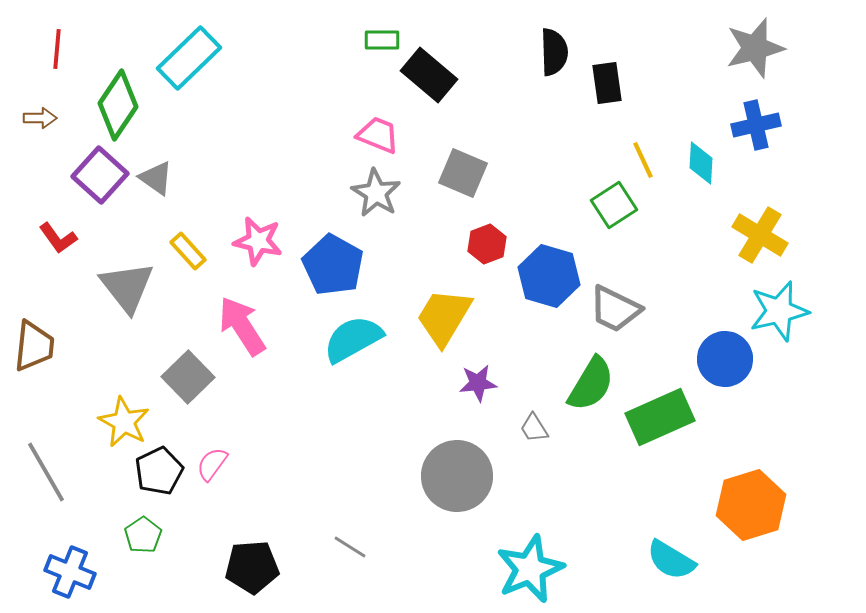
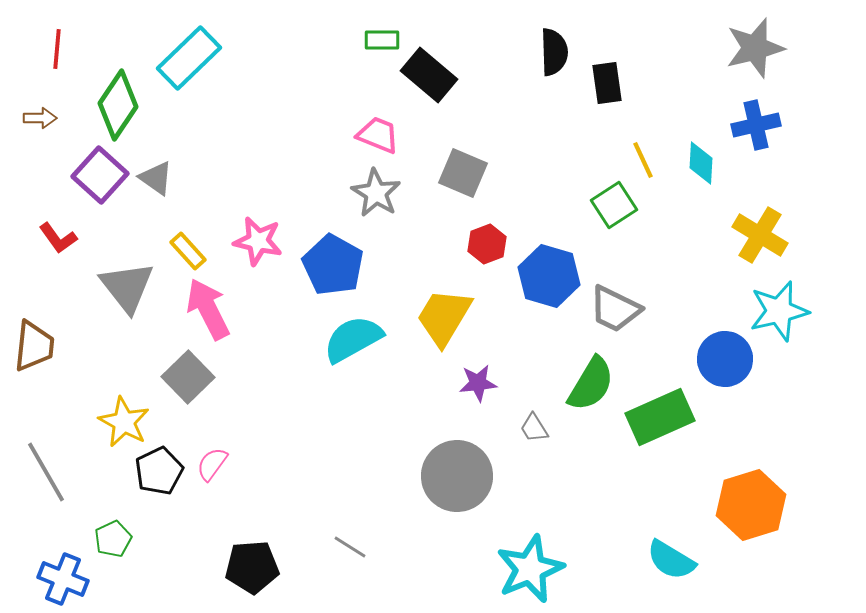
pink arrow at (242, 326): moved 34 px left, 17 px up; rotated 6 degrees clockwise
green pentagon at (143, 535): moved 30 px left, 4 px down; rotated 9 degrees clockwise
blue cross at (70, 572): moved 7 px left, 7 px down
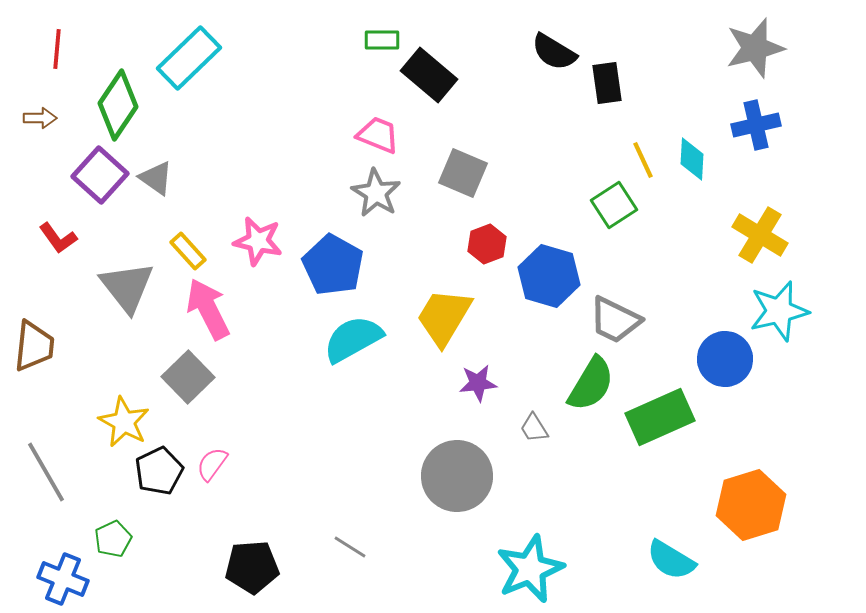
black semicircle at (554, 52): rotated 123 degrees clockwise
cyan diamond at (701, 163): moved 9 px left, 4 px up
gray trapezoid at (615, 309): moved 11 px down
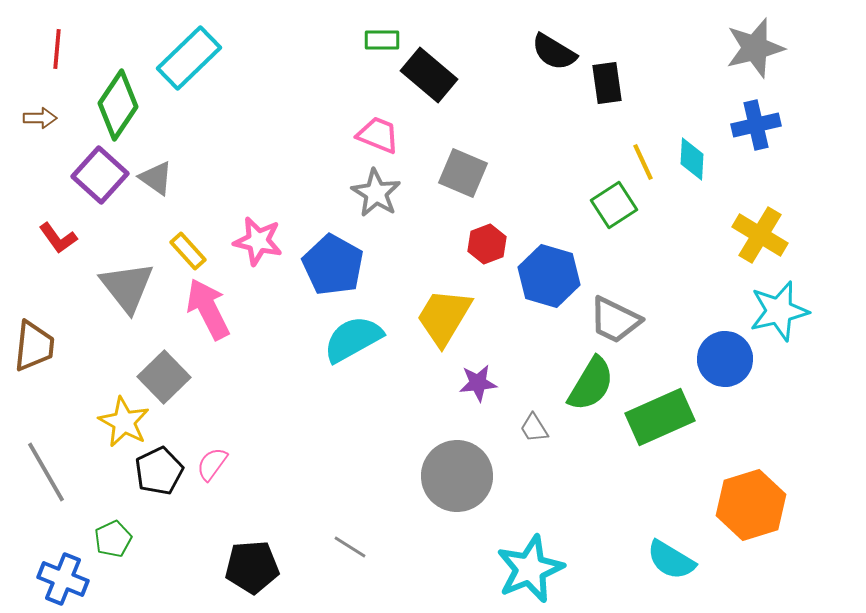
yellow line at (643, 160): moved 2 px down
gray square at (188, 377): moved 24 px left
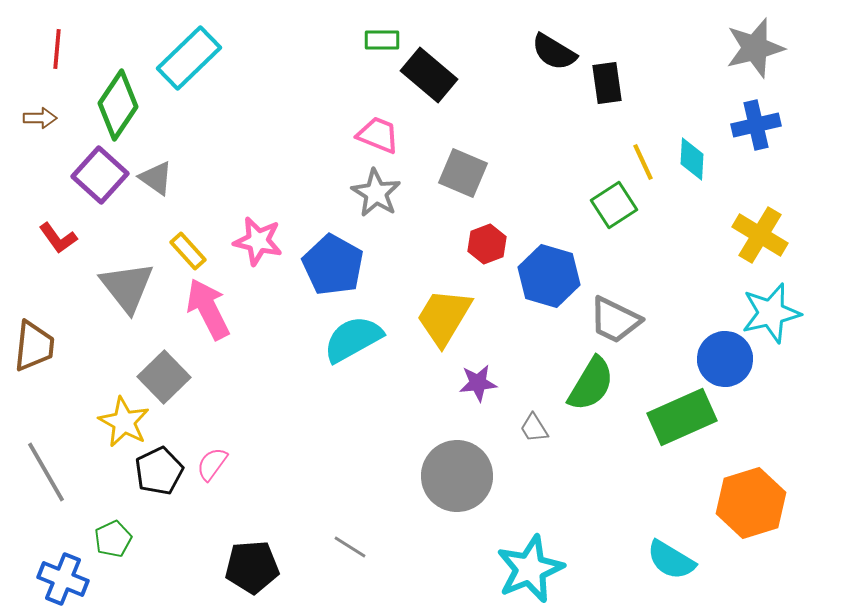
cyan star at (779, 311): moved 8 px left, 2 px down
green rectangle at (660, 417): moved 22 px right
orange hexagon at (751, 505): moved 2 px up
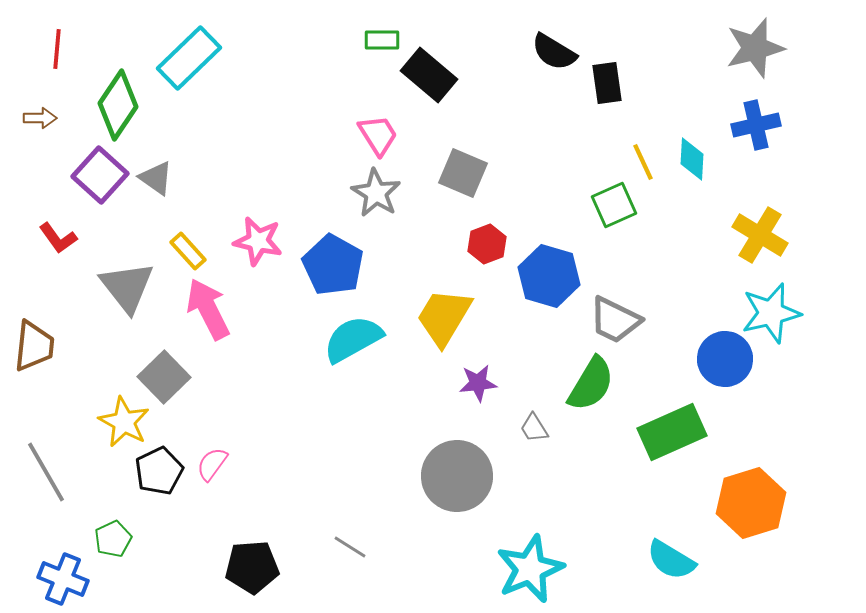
pink trapezoid at (378, 135): rotated 36 degrees clockwise
green square at (614, 205): rotated 9 degrees clockwise
green rectangle at (682, 417): moved 10 px left, 15 px down
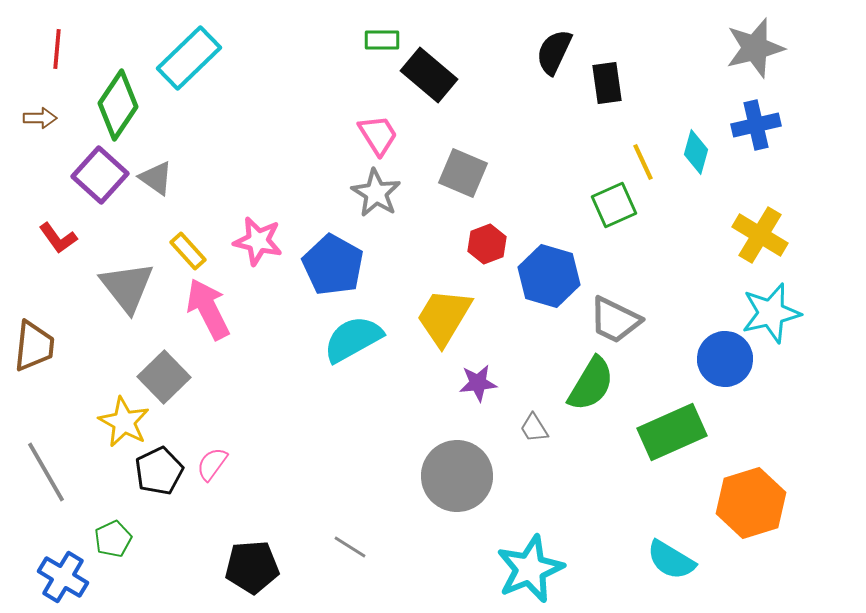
black semicircle at (554, 52): rotated 84 degrees clockwise
cyan diamond at (692, 159): moved 4 px right, 7 px up; rotated 12 degrees clockwise
blue cross at (63, 579): moved 2 px up; rotated 9 degrees clockwise
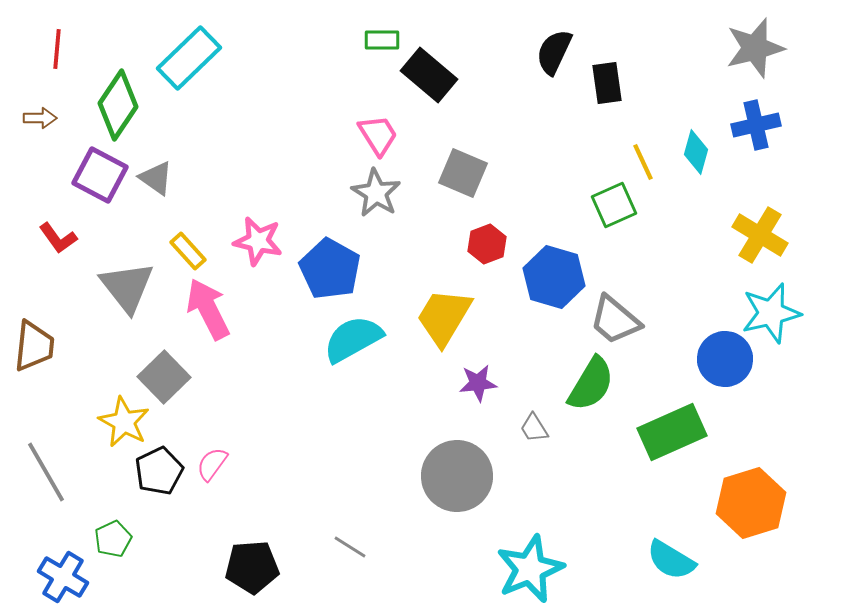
purple square at (100, 175): rotated 14 degrees counterclockwise
blue pentagon at (333, 265): moved 3 px left, 4 px down
blue hexagon at (549, 276): moved 5 px right, 1 px down
gray trapezoid at (615, 320): rotated 14 degrees clockwise
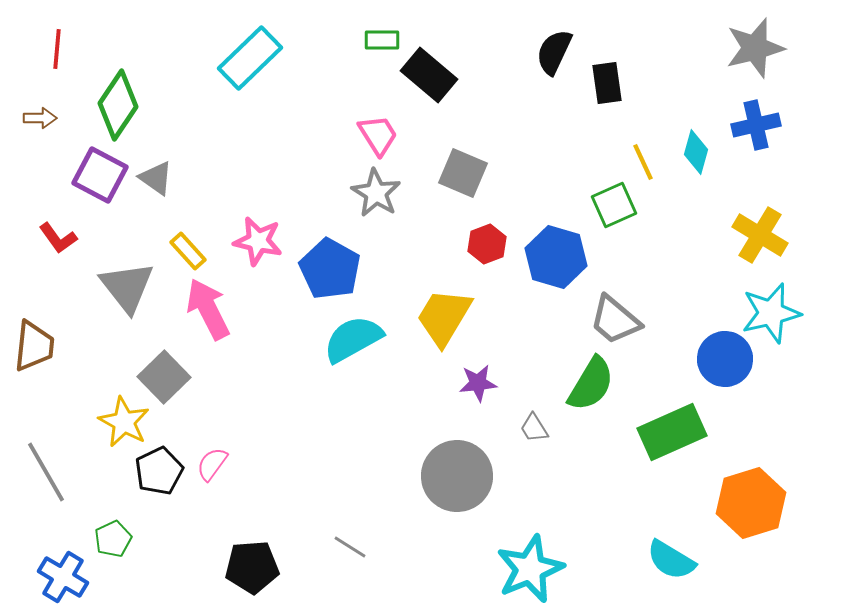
cyan rectangle at (189, 58): moved 61 px right
blue hexagon at (554, 277): moved 2 px right, 20 px up
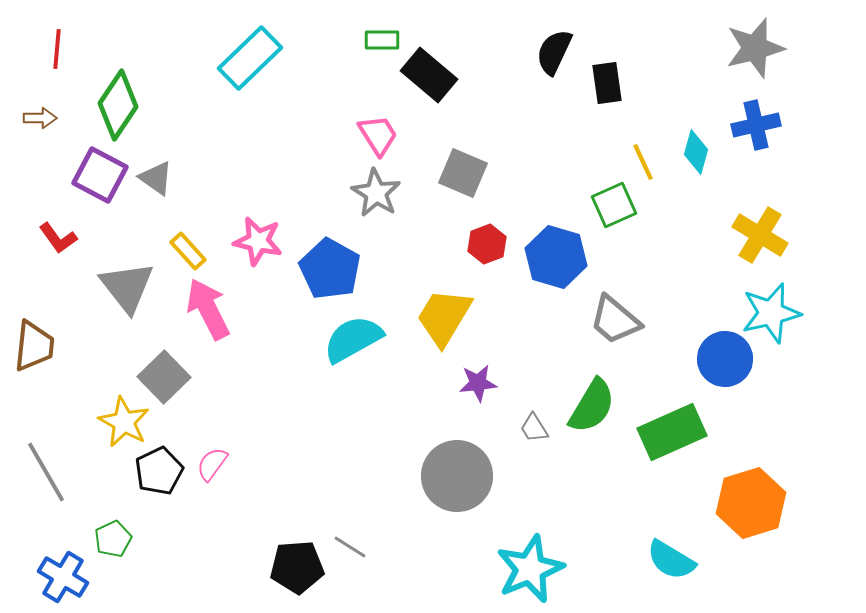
green semicircle at (591, 384): moved 1 px right, 22 px down
black pentagon at (252, 567): moved 45 px right
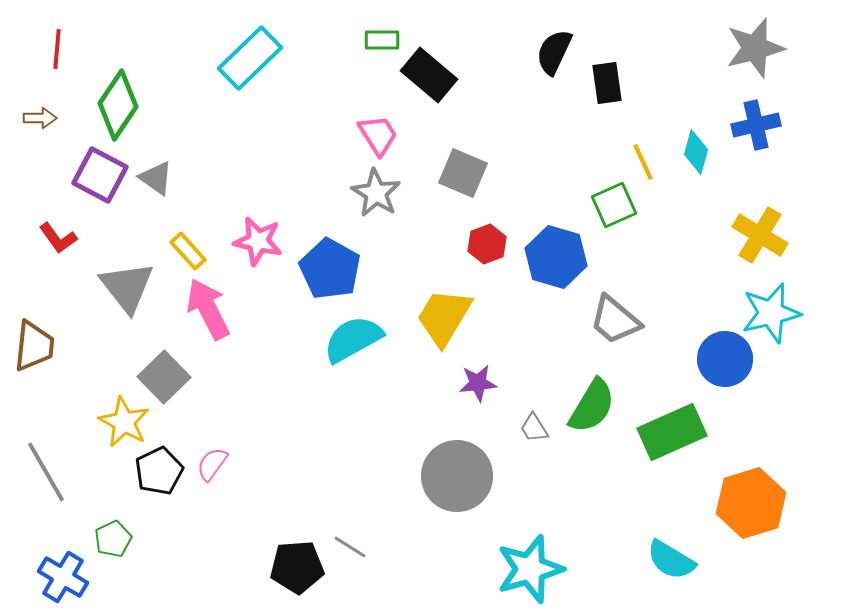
cyan star at (530, 569): rotated 6 degrees clockwise
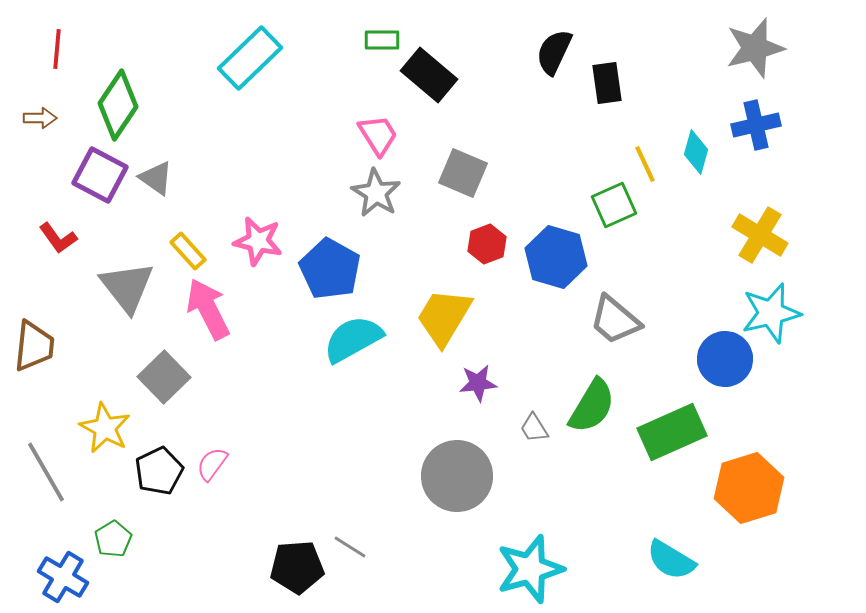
yellow line at (643, 162): moved 2 px right, 2 px down
yellow star at (124, 422): moved 19 px left, 6 px down
orange hexagon at (751, 503): moved 2 px left, 15 px up
green pentagon at (113, 539): rotated 6 degrees counterclockwise
